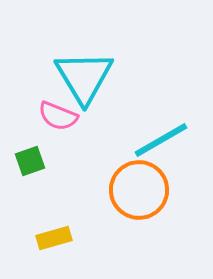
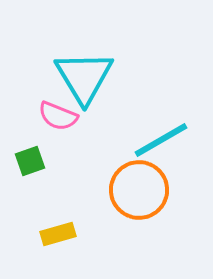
yellow rectangle: moved 4 px right, 4 px up
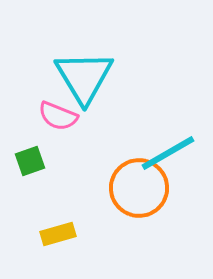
cyan line: moved 7 px right, 13 px down
orange circle: moved 2 px up
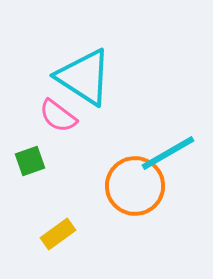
cyan triangle: rotated 26 degrees counterclockwise
pink semicircle: rotated 15 degrees clockwise
orange circle: moved 4 px left, 2 px up
yellow rectangle: rotated 20 degrees counterclockwise
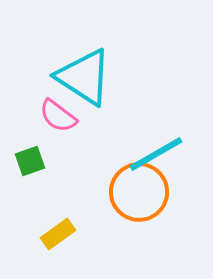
cyan line: moved 12 px left, 1 px down
orange circle: moved 4 px right, 6 px down
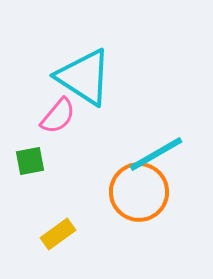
pink semicircle: rotated 87 degrees counterclockwise
green square: rotated 8 degrees clockwise
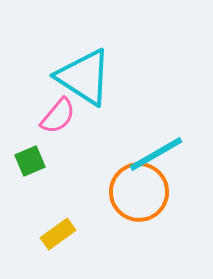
green square: rotated 12 degrees counterclockwise
